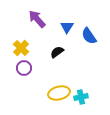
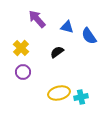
blue triangle: rotated 48 degrees counterclockwise
purple circle: moved 1 px left, 4 px down
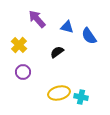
yellow cross: moved 2 px left, 3 px up
cyan cross: rotated 24 degrees clockwise
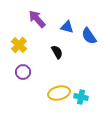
black semicircle: rotated 96 degrees clockwise
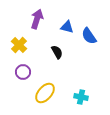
purple arrow: rotated 60 degrees clockwise
yellow ellipse: moved 14 px left; rotated 35 degrees counterclockwise
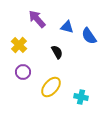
purple arrow: rotated 60 degrees counterclockwise
yellow ellipse: moved 6 px right, 6 px up
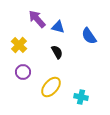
blue triangle: moved 9 px left
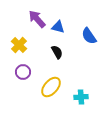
cyan cross: rotated 16 degrees counterclockwise
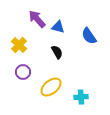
yellow ellipse: rotated 10 degrees clockwise
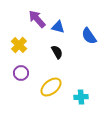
purple circle: moved 2 px left, 1 px down
